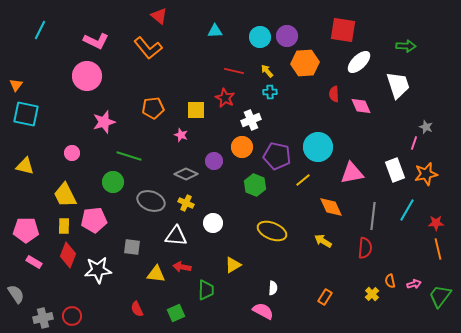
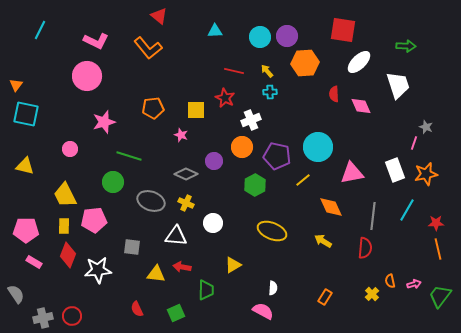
pink circle at (72, 153): moved 2 px left, 4 px up
green hexagon at (255, 185): rotated 10 degrees clockwise
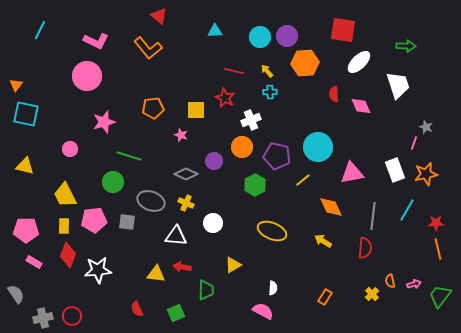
gray square at (132, 247): moved 5 px left, 25 px up
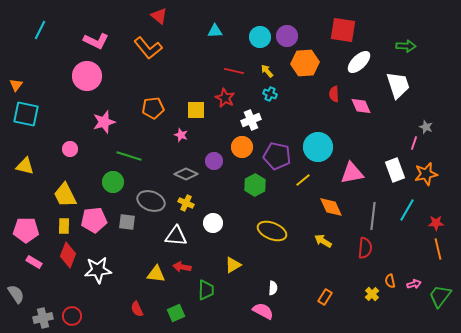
cyan cross at (270, 92): moved 2 px down; rotated 24 degrees clockwise
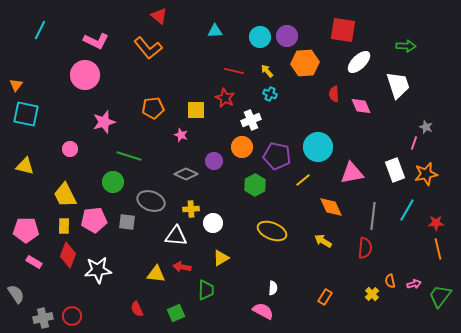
pink circle at (87, 76): moved 2 px left, 1 px up
yellow cross at (186, 203): moved 5 px right, 6 px down; rotated 28 degrees counterclockwise
yellow triangle at (233, 265): moved 12 px left, 7 px up
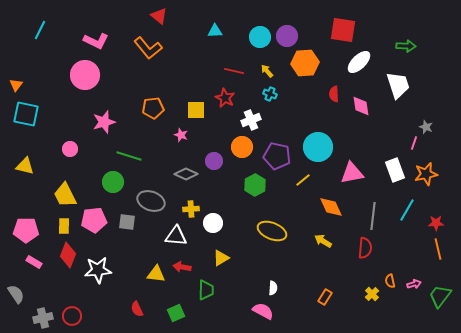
pink diamond at (361, 106): rotated 15 degrees clockwise
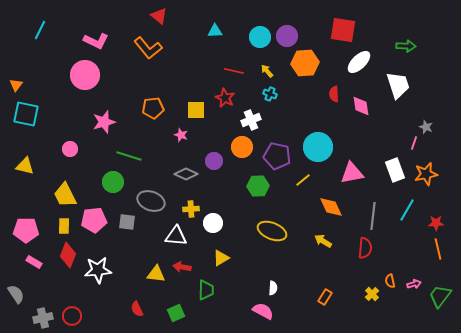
green hexagon at (255, 185): moved 3 px right, 1 px down; rotated 25 degrees clockwise
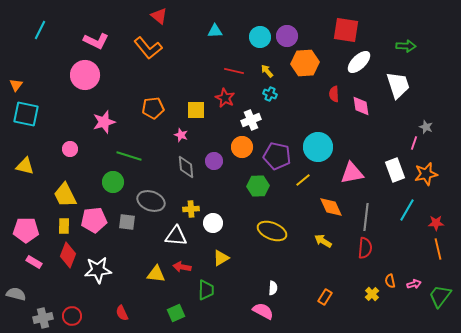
red square at (343, 30): moved 3 px right
gray diamond at (186, 174): moved 7 px up; rotated 60 degrees clockwise
gray line at (373, 216): moved 7 px left, 1 px down
gray semicircle at (16, 294): rotated 42 degrees counterclockwise
red semicircle at (137, 309): moved 15 px left, 4 px down
